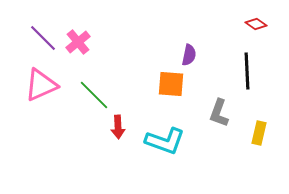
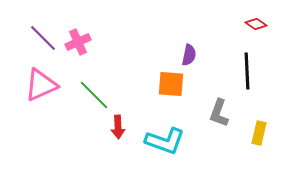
pink cross: rotated 15 degrees clockwise
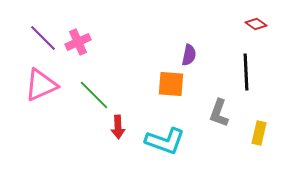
black line: moved 1 px left, 1 px down
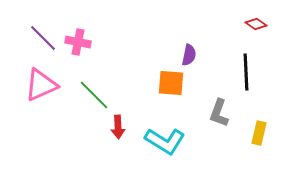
pink cross: rotated 35 degrees clockwise
orange square: moved 1 px up
cyan L-shape: rotated 12 degrees clockwise
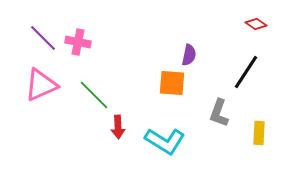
black line: rotated 36 degrees clockwise
orange square: moved 1 px right
yellow rectangle: rotated 10 degrees counterclockwise
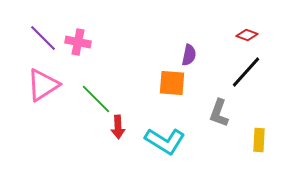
red diamond: moved 9 px left, 11 px down; rotated 15 degrees counterclockwise
black line: rotated 9 degrees clockwise
pink triangle: moved 2 px right; rotated 9 degrees counterclockwise
green line: moved 2 px right, 4 px down
yellow rectangle: moved 7 px down
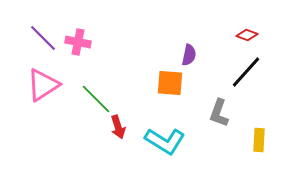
orange square: moved 2 px left
red arrow: rotated 15 degrees counterclockwise
